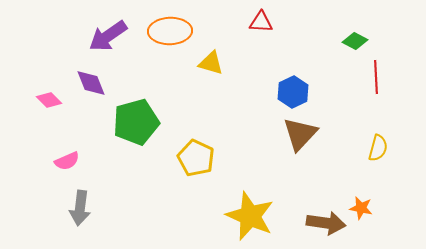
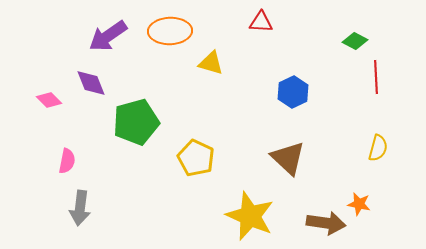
brown triangle: moved 12 px left, 24 px down; rotated 30 degrees counterclockwise
pink semicircle: rotated 55 degrees counterclockwise
orange star: moved 2 px left, 4 px up
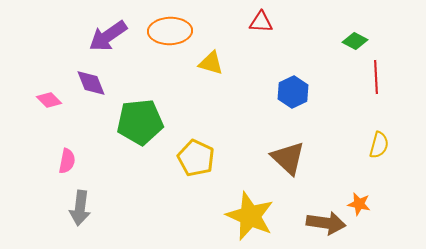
green pentagon: moved 4 px right; rotated 9 degrees clockwise
yellow semicircle: moved 1 px right, 3 px up
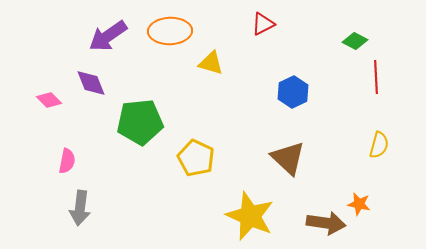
red triangle: moved 2 px right, 2 px down; rotated 30 degrees counterclockwise
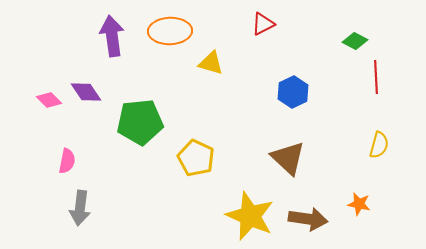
purple arrow: moved 4 px right; rotated 117 degrees clockwise
purple diamond: moved 5 px left, 9 px down; rotated 12 degrees counterclockwise
brown arrow: moved 18 px left, 4 px up
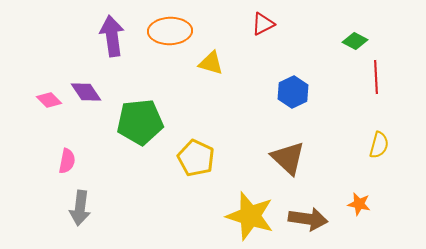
yellow star: rotated 6 degrees counterclockwise
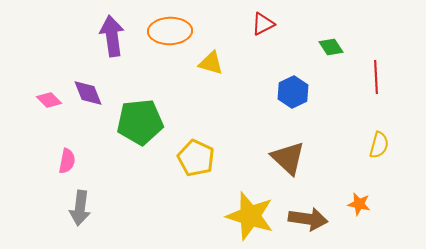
green diamond: moved 24 px left, 6 px down; rotated 30 degrees clockwise
purple diamond: moved 2 px right, 1 px down; rotated 12 degrees clockwise
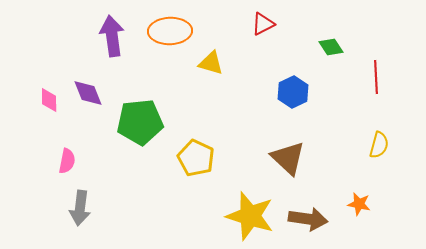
pink diamond: rotated 45 degrees clockwise
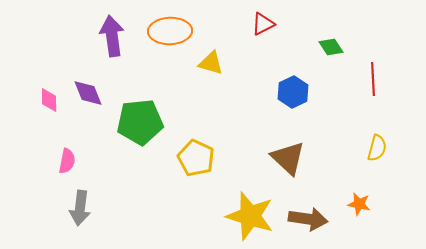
red line: moved 3 px left, 2 px down
yellow semicircle: moved 2 px left, 3 px down
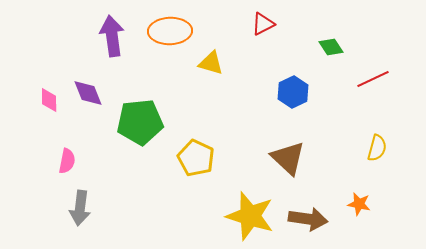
red line: rotated 68 degrees clockwise
